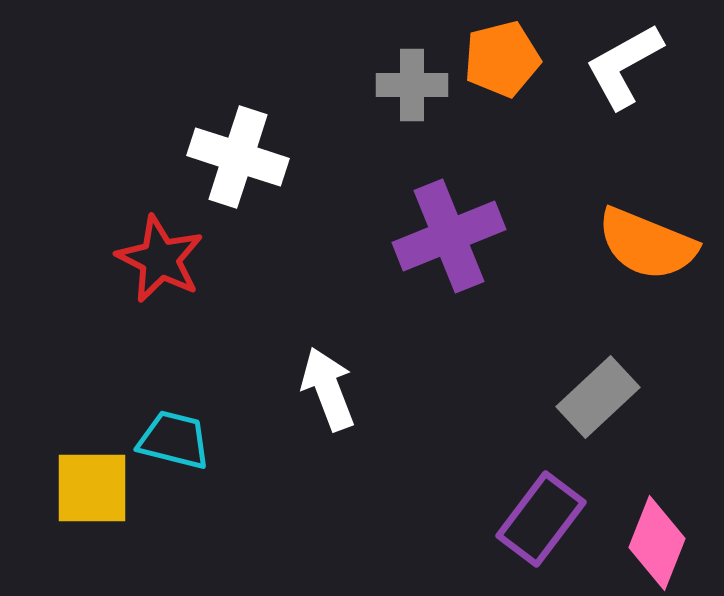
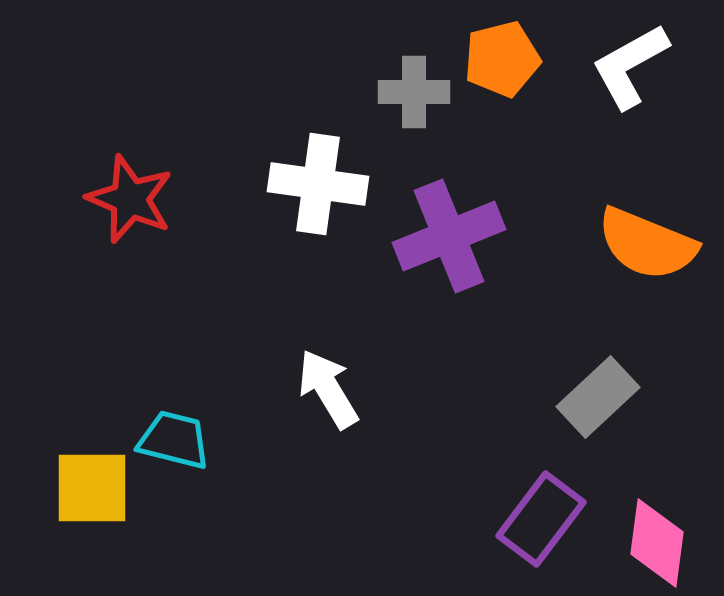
white L-shape: moved 6 px right
gray cross: moved 2 px right, 7 px down
white cross: moved 80 px right, 27 px down; rotated 10 degrees counterclockwise
red star: moved 30 px left, 60 px up; rotated 4 degrees counterclockwise
white arrow: rotated 10 degrees counterclockwise
pink diamond: rotated 14 degrees counterclockwise
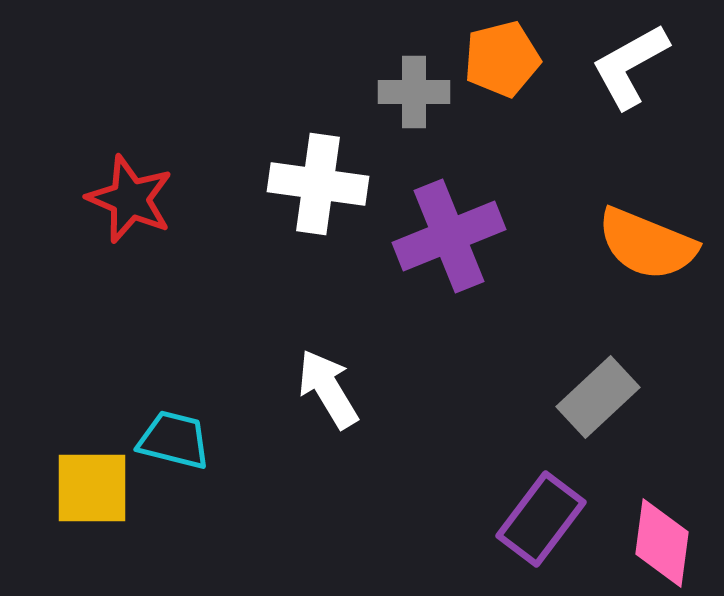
pink diamond: moved 5 px right
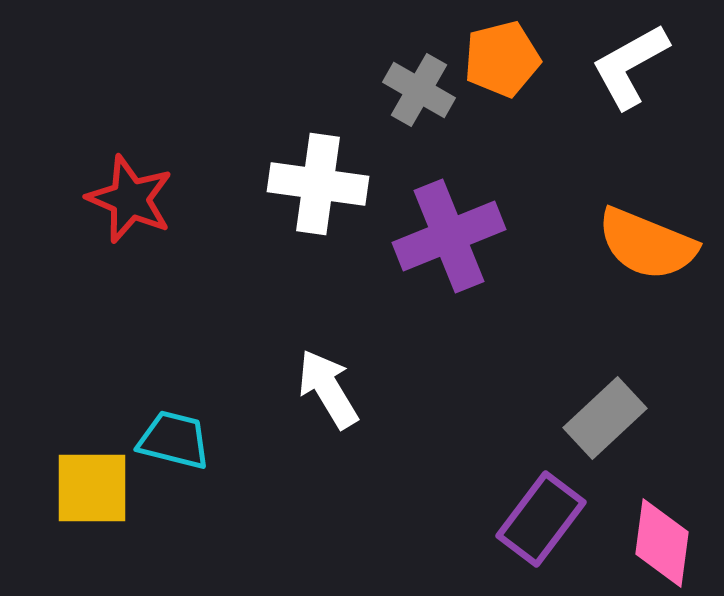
gray cross: moved 5 px right, 2 px up; rotated 30 degrees clockwise
gray rectangle: moved 7 px right, 21 px down
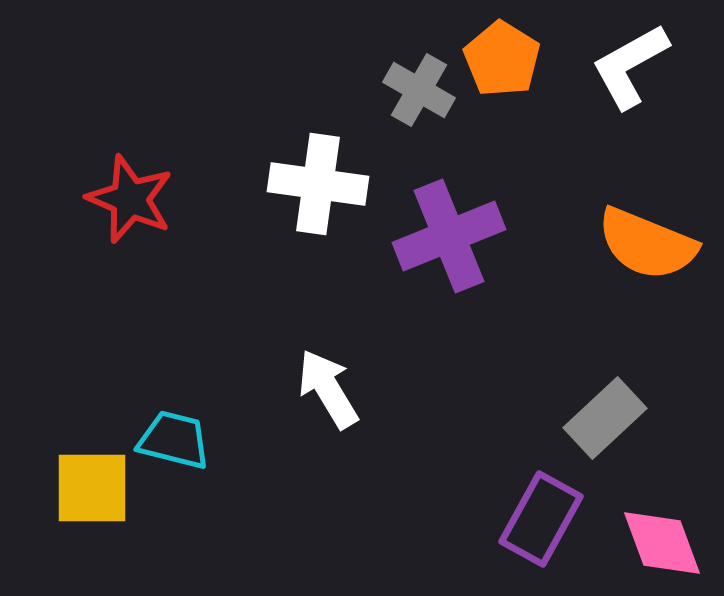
orange pentagon: rotated 26 degrees counterclockwise
purple rectangle: rotated 8 degrees counterclockwise
pink diamond: rotated 28 degrees counterclockwise
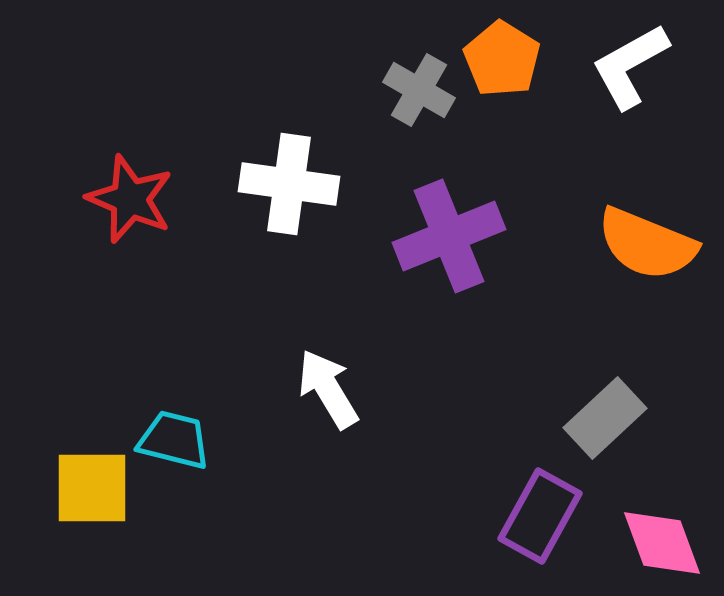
white cross: moved 29 px left
purple rectangle: moved 1 px left, 3 px up
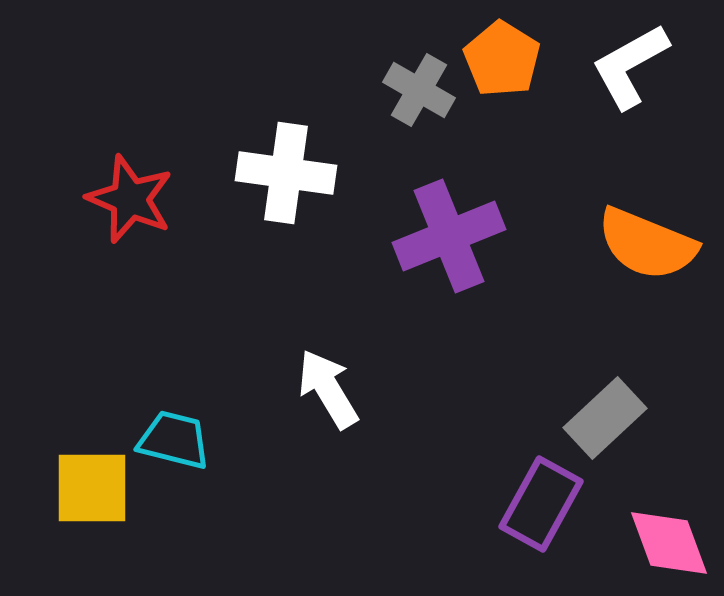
white cross: moved 3 px left, 11 px up
purple rectangle: moved 1 px right, 12 px up
pink diamond: moved 7 px right
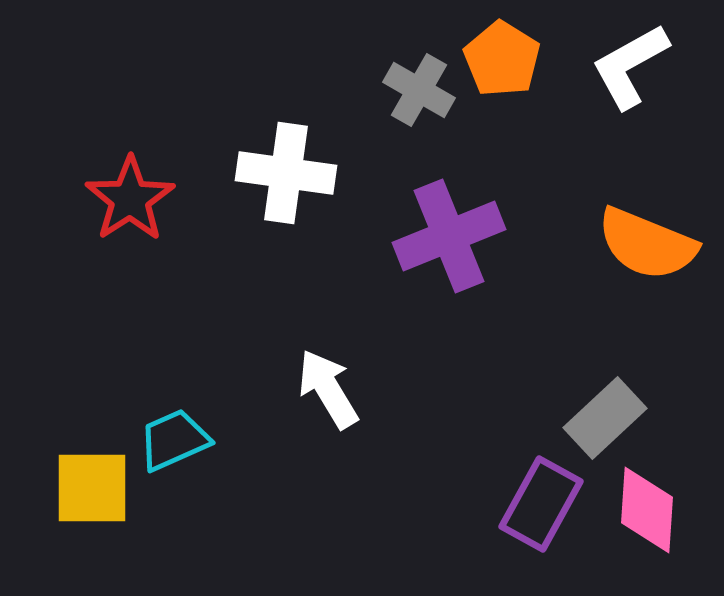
red star: rotated 16 degrees clockwise
cyan trapezoid: rotated 38 degrees counterclockwise
pink diamond: moved 22 px left, 33 px up; rotated 24 degrees clockwise
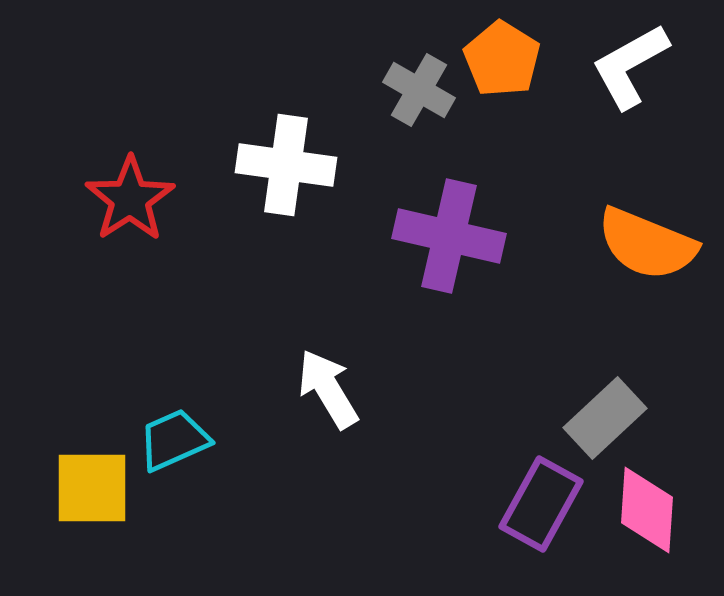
white cross: moved 8 px up
purple cross: rotated 35 degrees clockwise
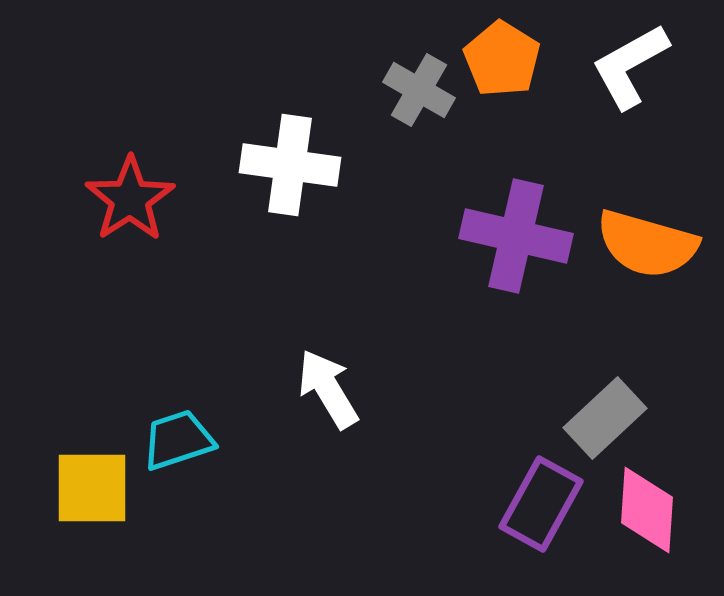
white cross: moved 4 px right
purple cross: moved 67 px right
orange semicircle: rotated 6 degrees counterclockwise
cyan trapezoid: moved 4 px right; rotated 6 degrees clockwise
